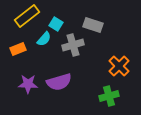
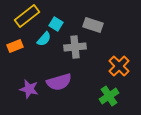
gray cross: moved 2 px right, 2 px down; rotated 10 degrees clockwise
orange rectangle: moved 3 px left, 3 px up
purple star: moved 1 px right, 5 px down; rotated 12 degrees clockwise
green cross: rotated 18 degrees counterclockwise
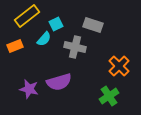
cyan square: rotated 32 degrees clockwise
gray cross: rotated 20 degrees clockwise
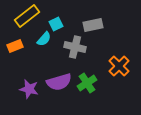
gray rectangle: rotated 30 degrees counterclockwise
green cross: moved 22 px left, 13 px up
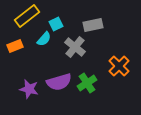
gray cross: rotated 25 degrees clockwise
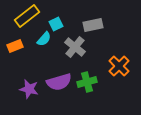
green cross: moved 1 px up; rotated 18 degrees clockwise
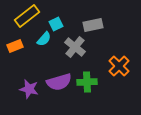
green cross: rotated 12 degrees clockwise
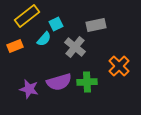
gray rectangle: moved 3 px right
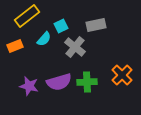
cyan square: moved 5 px right, 2 px down
orange cross: moved 3 px right, 9 px down
purple star: moved 3 px up
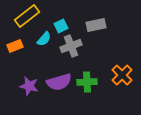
gray cross: moved 4 px left, 1 px up; rotated 30 degrees clockwise
